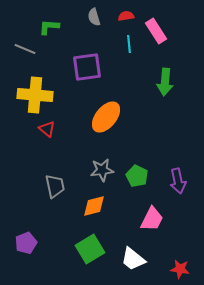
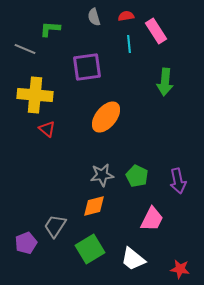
green L-shape: moved 1 px right, 2 px down
gray star: moved 5 px down
gray trapezoid: moved 40 px down; rotated 135 degrees counterclockwise
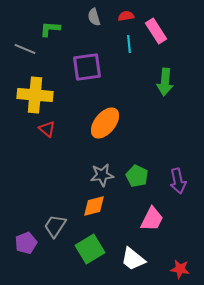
orange ellipse: moved 1 px left, 6 px down
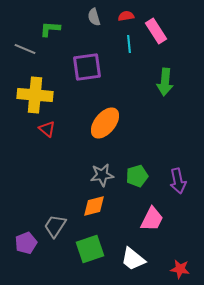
green pentagon: rotated 30 degrees clockwise
green square: rotated 12 degrees clockwise
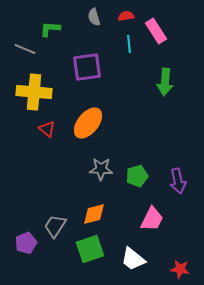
yellow cross: moved 1 px left, 3 px up
orange ellipse: moved 17 px left
gray star: moved 1 px left, 6 px up; rotated 10 degrees clockwise
orange diamond: moved 8 px down
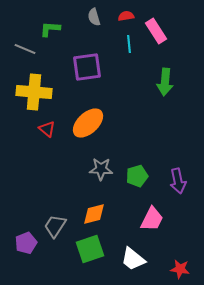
orange ellipse: rotated 8 degrees clockwise
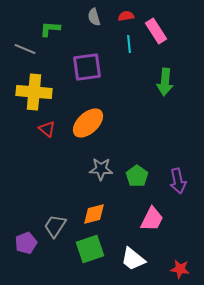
green pentagon: rotated 20 degrees counterclockwise
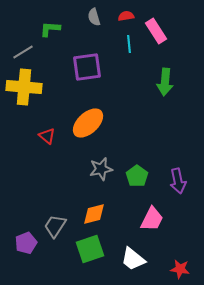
gray line: moved 2 px left, 3 px down; rotated 55 degrees counterclockwise
yellow cross: moved 10 px left, 5 px up
red triangle: moved 7 px down
gray star: rotated 15 degrees counterclockwise
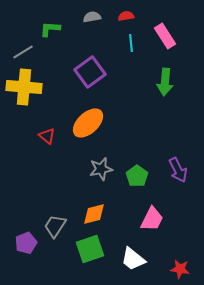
gray semicircle: moved 2 px left; rotated 96 degrees clockwise
pink rectangle: moved 9 px right, 5 px down
cyan line: moved 2 px right, 1 px up
purple square: moved 3 px right, 5 px down; rotated 28 degrees counterclockwise
purple arrow: moved 11 px up; rotated 15 degrees counterclockwise
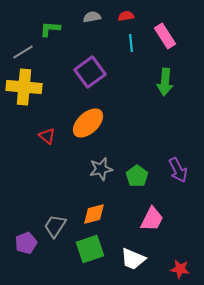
white trapezoid: rotated 16 degrees counterclockwise
